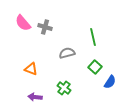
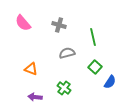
gray cross: moved 14 px right, 2 px up
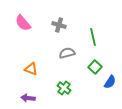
purple arrow: moved 7 px left, 1 px down
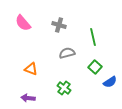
blue semicircle: rotated 24 degrees clockwise
